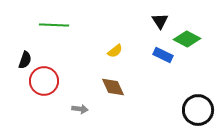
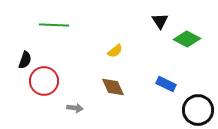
blue rectangle: moved 3 px right, 29 px down
gray arrow: moved 5 px left, 1 px up
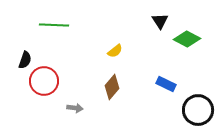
brown diamond: moved 1 px left; rotated 65 degrees clockwise
